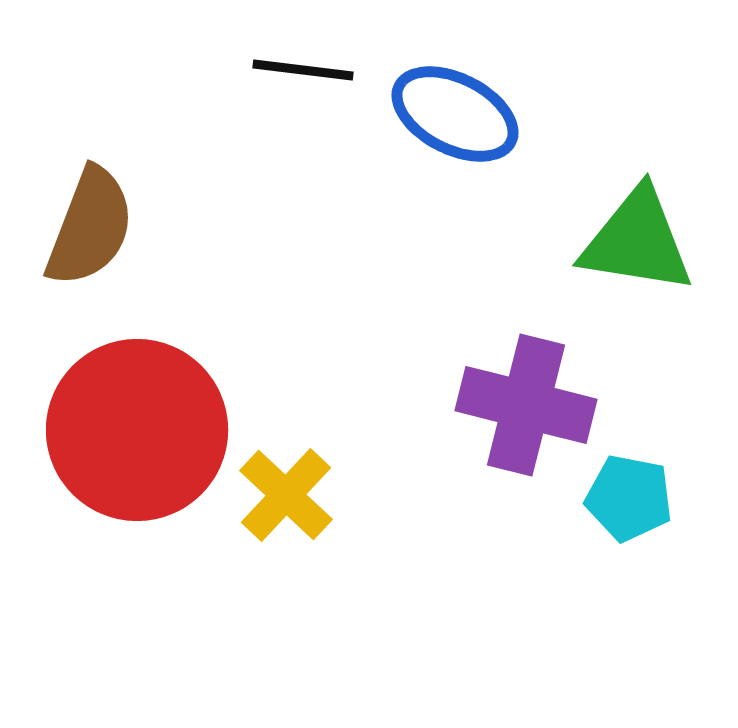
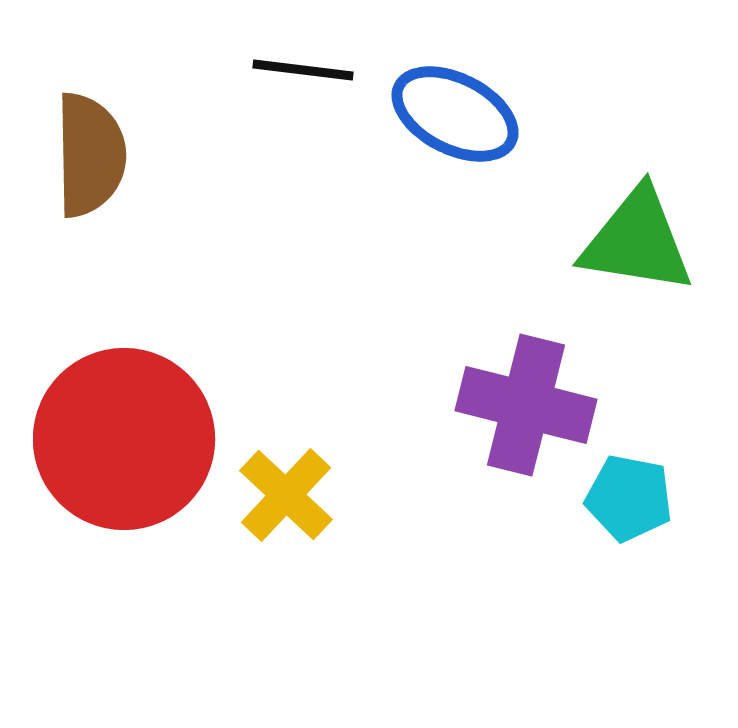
brown semicircle: moved 72 px up; rotated 22 degrees counterclockwise
red circle: moved 13 px left, 9 px down
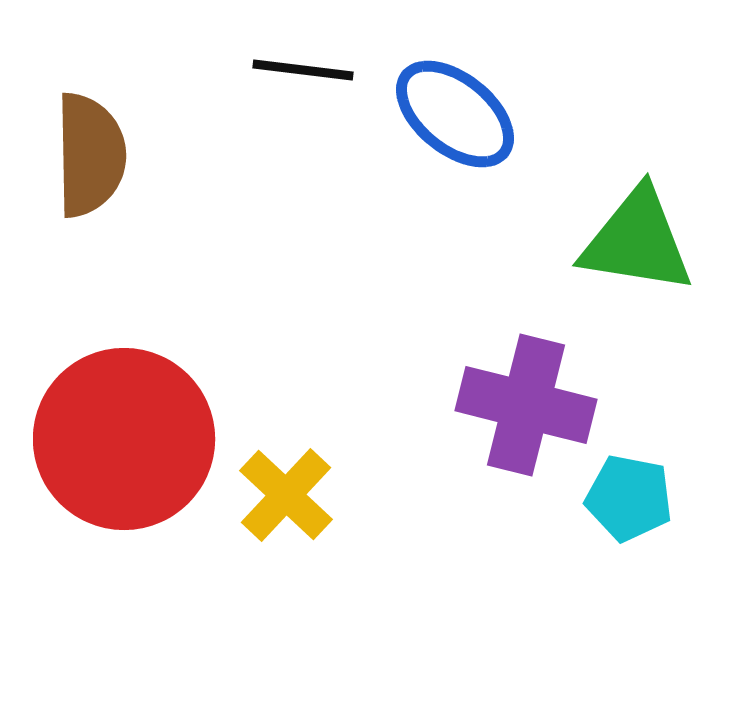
blue ellipse: rotated 12 degrees clockwise
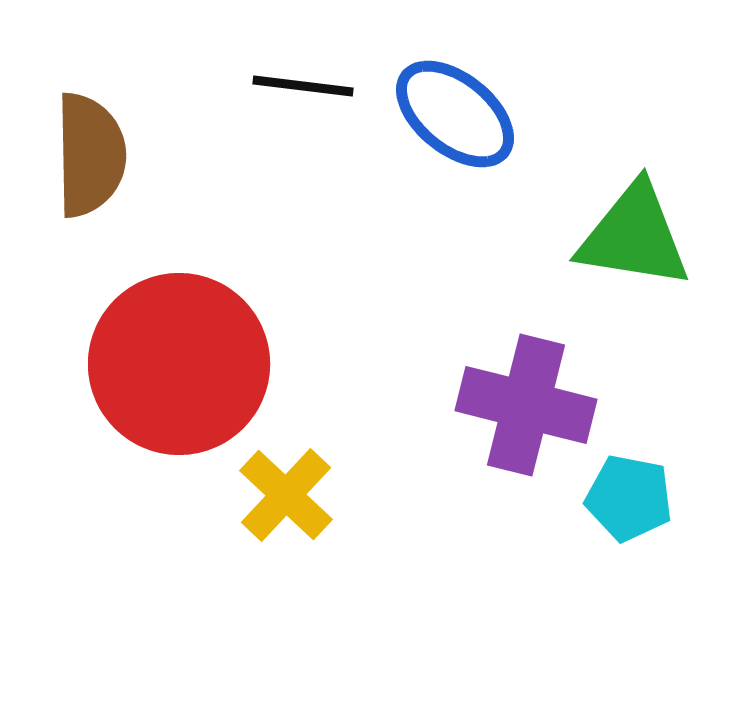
black line: moved 16 px down
green triangle: moved 3 px left, 5 px up
red circle: moved 55 px right, 75 px up
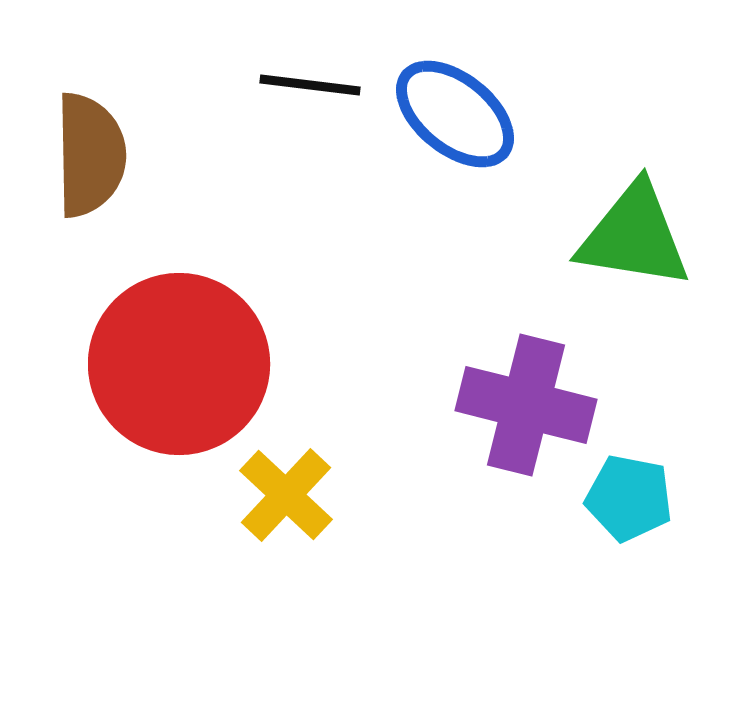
black line: moved 7 px right, 1 px up
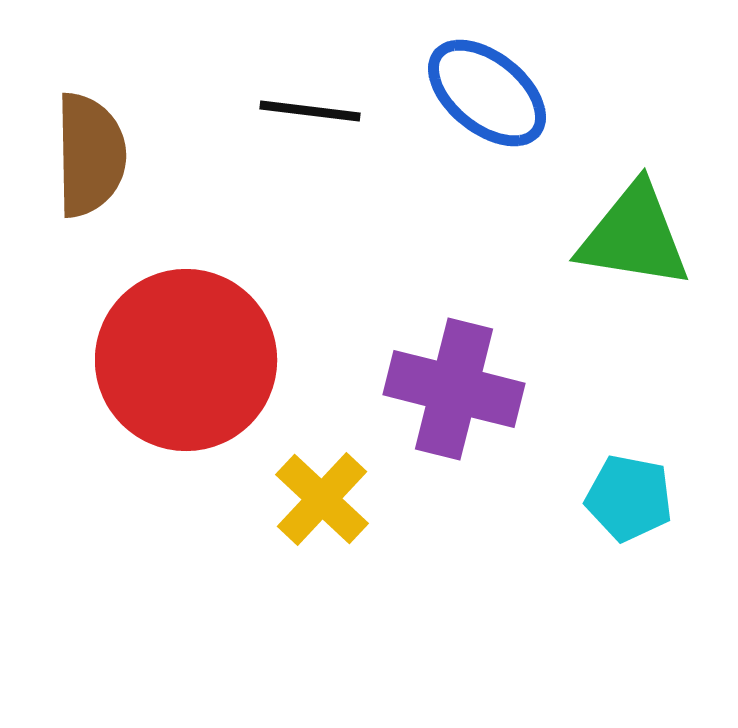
black line: moved 26 px down
blue ellipse: moved 32 px right, 21 px up
red circle: moved 7 px right, 4 px up
purple cross: moved 72 px left, 16 px up
yellow cross: moved 36 px right, 4 px down
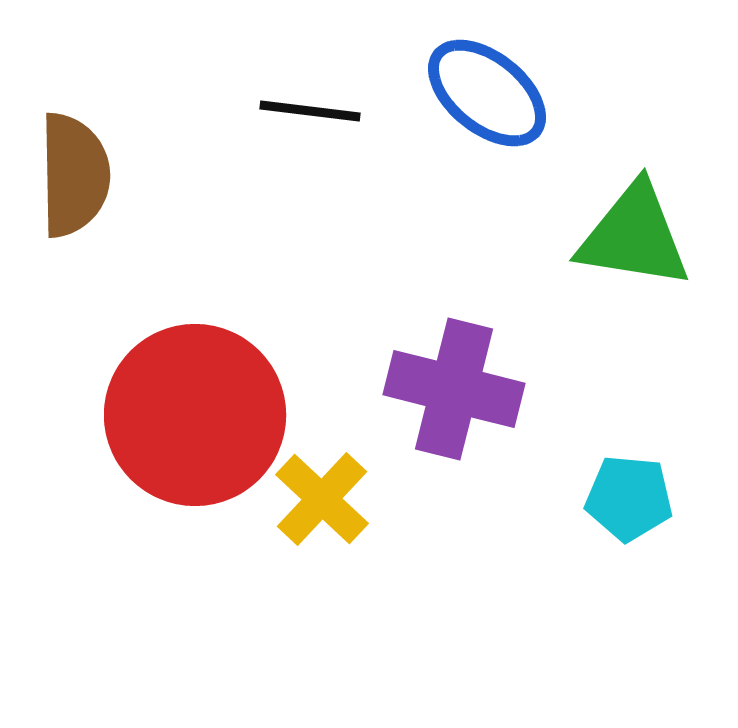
brown semicircle: moved 16 px left, 20 px down
red circle: moved 9 px right, 55 px down
cyan pentagon: rotated 6 degrees counterclockwise
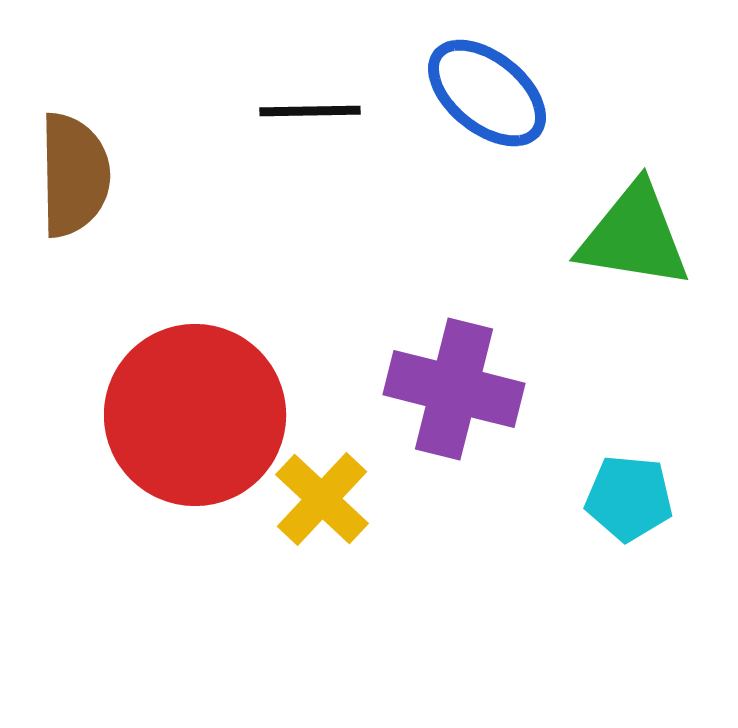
black line: rotated 8 degrees counterclockwise
